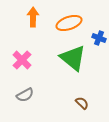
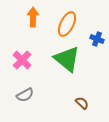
orange ellipse: moved 2 px left, 1 px down; rotated 45 degrees counterclockwise
blue cross: moved 2 px left, 1 px down
green triangle: moved 6 px left, 1 px down
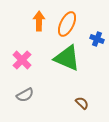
orange arrow: moved 6 px right, 4 px down
green triangle: moved 1 px up; rotated 16 degrees counterclockwise
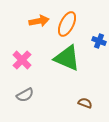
orange arrow: rotated 78 degrees clockwise
blue cross: moved 2 px right, 2 px down
brown semicircle: moved 3 px right; rotated 24 degrees counterclockwise
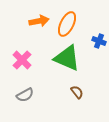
brown semicircle: moved 8 px left, 11 px up; rotated 32 degrees clockwise
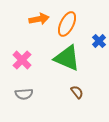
orange arrow: moved 2 px up
blue cross: rotated 24 degrees clockwise
gray semicircle: moved 1 px left, 1 px up; rotated 24 degrees clockwise
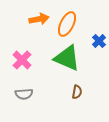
brown semicircle: rotated 48 degrees clockwise
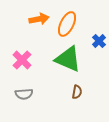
green triangle: moved 1 px right, 1 px down
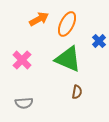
orange arrow: rotated 18 degrees counterclockwise
gray semicircle: moved 9 px down
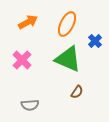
orange arrow: moved 11 px left, 3 px down
blue cross: moved 4 px left
brown semicircle: rotated 24 degrees clockwise
gray semicircle: moved 6 px right, 2 px down
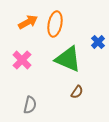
orange ellipse: moved 12 px left; rotated 15 degrees counterclockwise
blue cross: moved 3 px right, 1 px down
gray semicircle: rotated 72 degrees counterclockwise
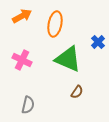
orange arrow: moved 6 px left, 6 px up
pink cross: rotated 18 degrees counterclockwise
gray semicircle: moved 2 px left
